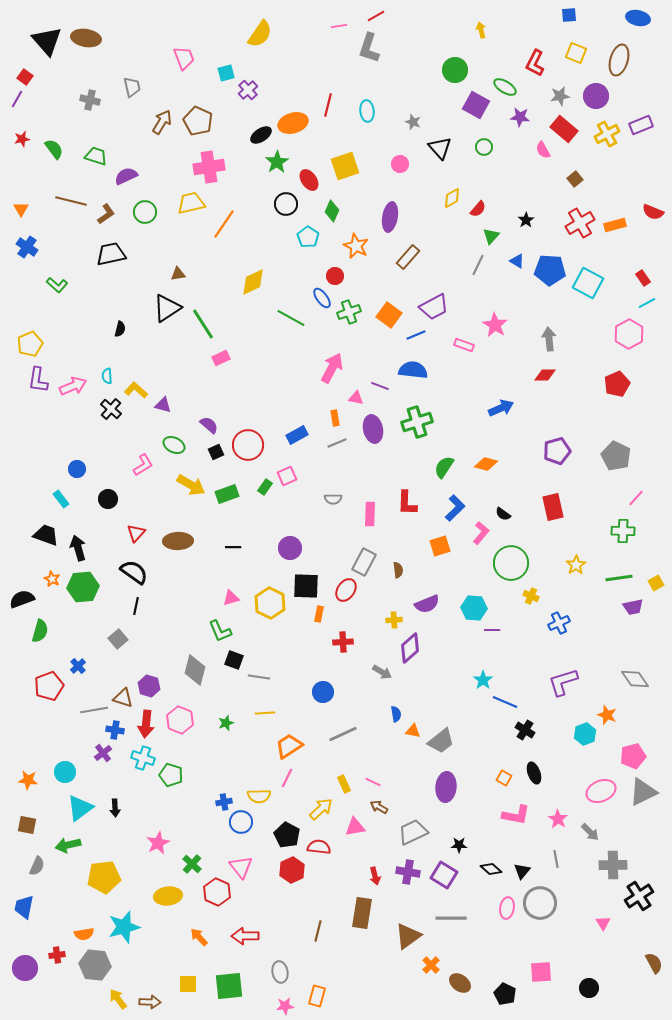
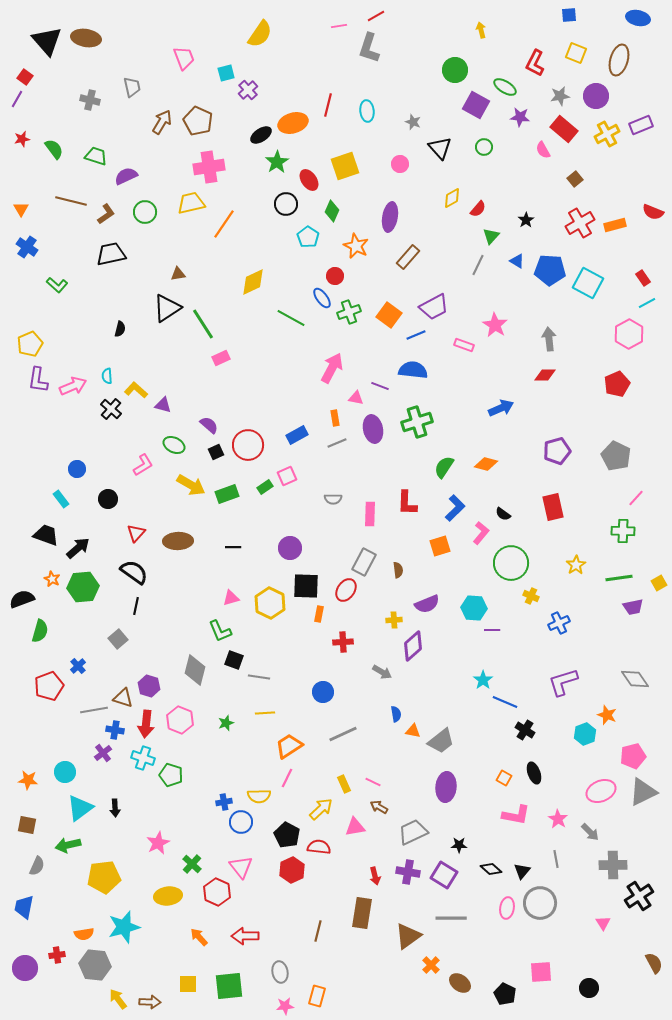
green rectangle at (265, 487): rotated 21 degrees clockwise
black arrow at (78, 548): rotated 65 degrees clockwise
yellow square at (656, 583): moved 3 px right
purple diamond at (410, 648): moved 3 px right, 2 px up
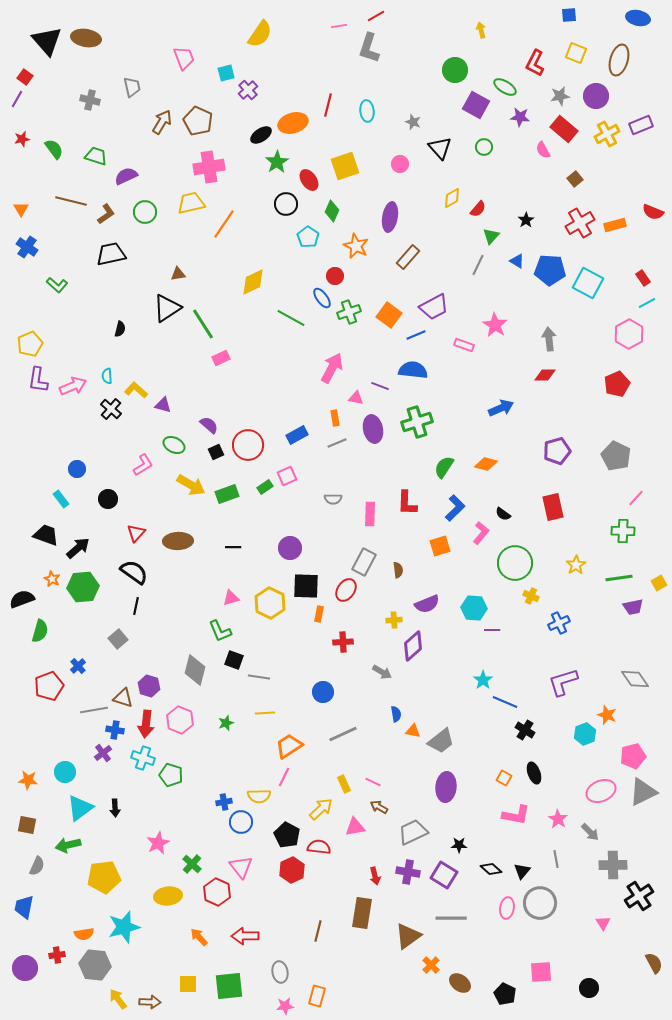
green circle at (511, 563): moved 4 px right
pink line at (287, 778): moved 3 px left, 1 px up
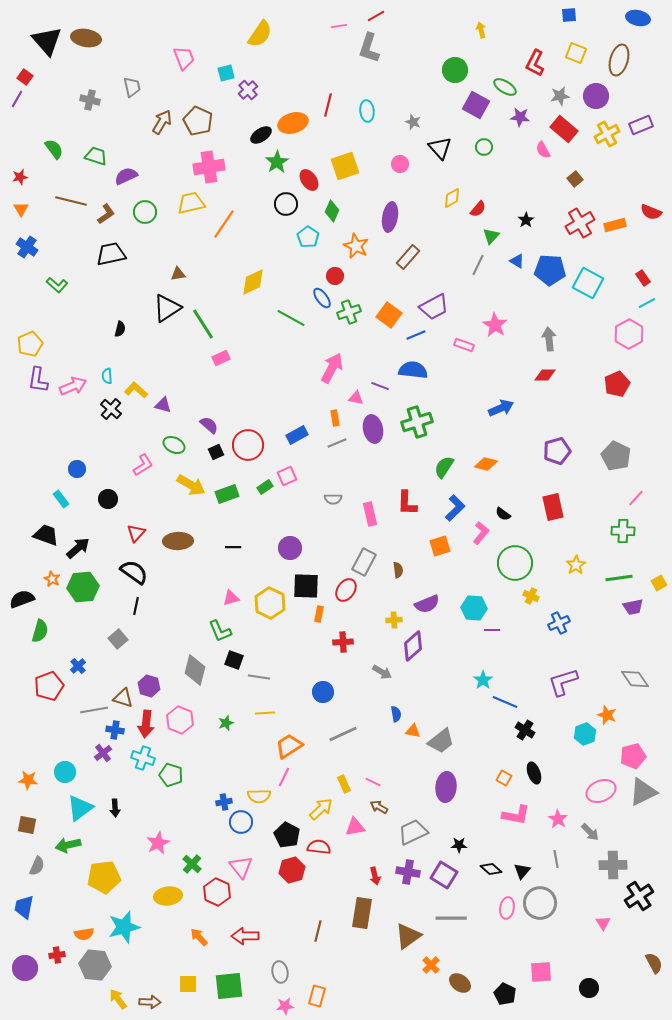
red star at (22, 139): moved 2 px left, 38 px down
red semicircle at (653, 212): moved 2 px left
pink rectangle at (370, 514): rotated 15 degrees counterclockwise
red hexagon at (292, 870): rotated 10 degrees clockwise
